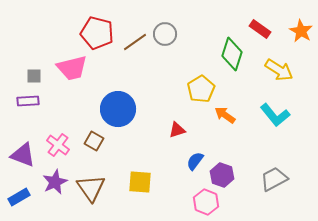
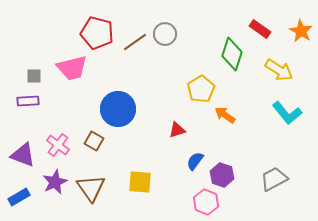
cyan L-shape: moved 12 px right, 2 px up
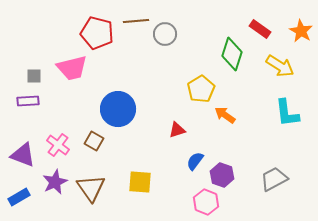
brown line: moved 1 px right, 21 px up; rotated 30 degrees clockwise
yellow arrow: moved 1 px right, 4 px up
cyan L-shape: rotated 32 degrees clockwise
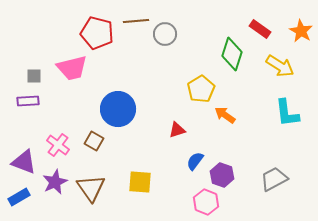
purple triangle: moved 1 px right, 7 px down
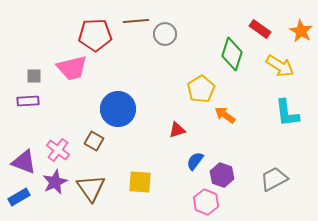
red pentagon: moved 2 px left, 2 px down; rotated 16 degrees counterclockwise
pink cross: moved 5 px down
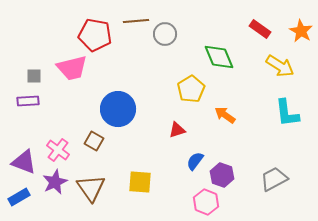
red pentagon: rotated 12 degrees clockwise
green diamond: moved 13 px left, 3 px down; rotated 40 degrees counterclockwise
yellow pentagon: moved 10 px left
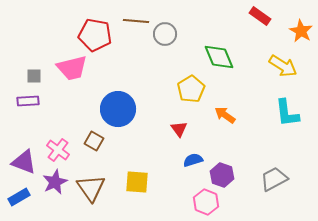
brown line: rotated 10 degrees clockwise
red rectangle: moved 13 px up
yellow arrow: moved 3 px right
red triangle: moved 2 px right, 1 px up; rotated 48 degrees counterclockwise
blue semicircle: moved 2 px left, 1 px up; rotated 36 degrees clockwise
yellow square: moved 3 px left
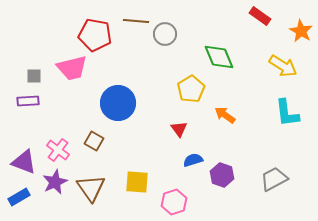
blue circle: moved 6 px up
pink hexagon: moved 32 px left; rotated 20 degrees clockwise
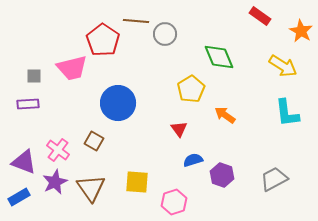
red pentagon: moved 8 px right, 5 px down; rotated 24 degrees clockwise
purple rectangle: moved 3 px down
